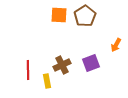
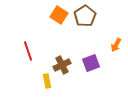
orange square: rotated 30 degrees clockwise
red line: moved 19 px up; rotated 18 degrees counterclockwise
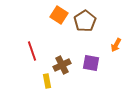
brown pentagon: moved 5 px down
red line: moved 4 px right
purple square: rotated 30 degrees clockwise
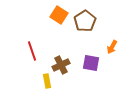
orange arrow: moved 4 px left, 2 px down
brown cross: moved 1 px left
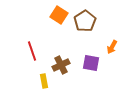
yellow rectangle: moved 3 px left
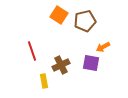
brown pentagon: rotated 20 degrees clockwise
orange arrow: moved 9 px left; rotated 32 degrees clockwise
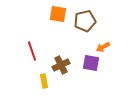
orange square: moved 1 px left, 1 px up; rotated 24 degrees counterclockwise
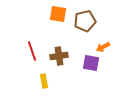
brown cross: moved 2 px left, 9 px up; rotated 18 degrees clockwise
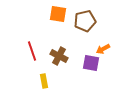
orange arrow: moved 2 px down
brown cross: rotated 36 degrees clockwise
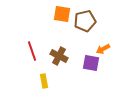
orange square: moved 4 px right
